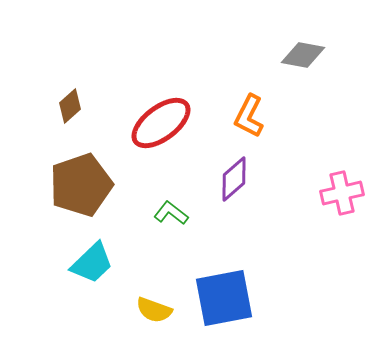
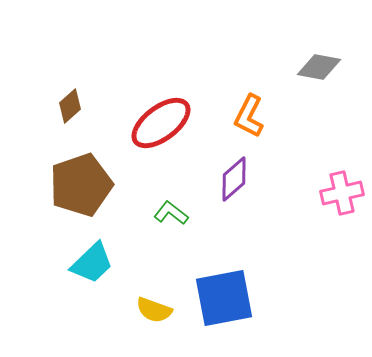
gray diamond: moved 16 px right, 12 px down
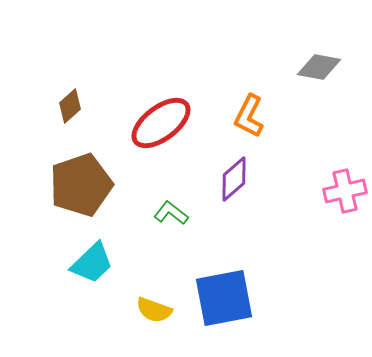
pink cross: moved 3 px right, 2 px up
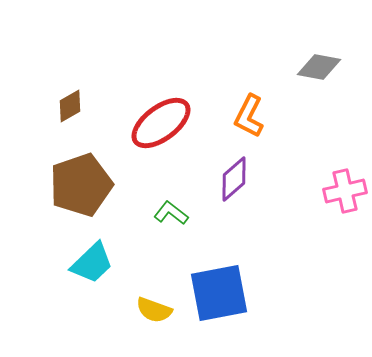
brown diamond: rotated 12 degrees clockwise
blue square: moved 5 px left, 5 px up
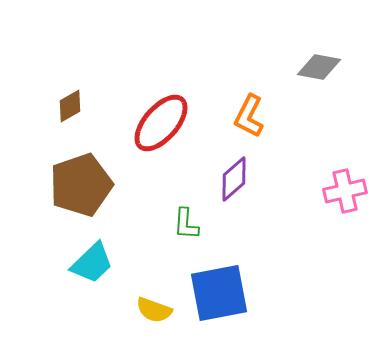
red ellipse: rotated 12 degrees counterclockwise
green L-shape: moved 15 px right, 11 px down; rotated 124 degrees counterclockwise
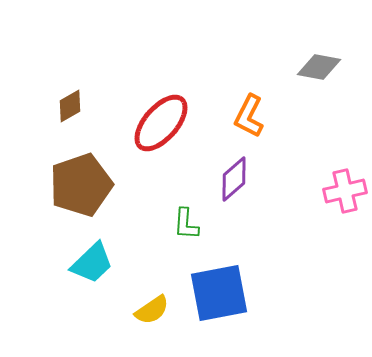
yellow semicircle: moved 2 px left; rotated 54 degrees counterclockwise
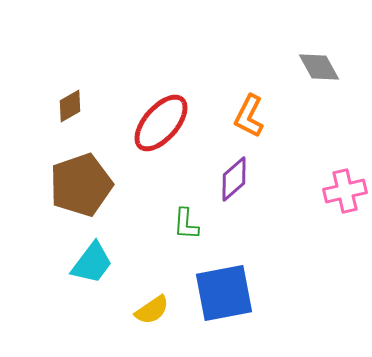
gray diamond: rotated 51 degrees clockwise
cyan trapezoid: rotated 9 degrees counterclockwise
blue square: moved 5 px right
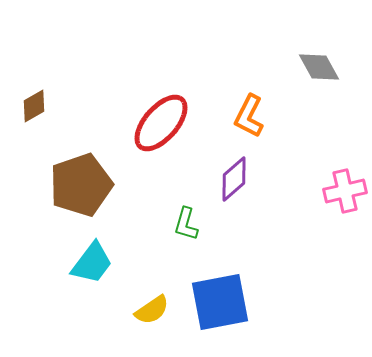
brown diamond: moved 36 px left
green L-shape: rotated 12 degrees clockwise
blue square: moved 4 px left, 9 px down
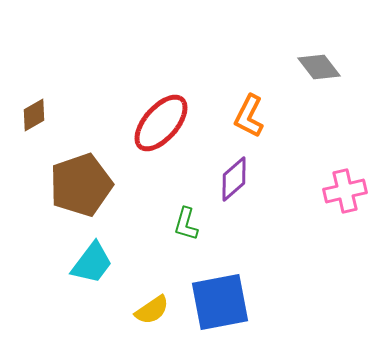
gray diamond: rotated 9 degrees counterclockwise
brown diamond: moved 9 px down
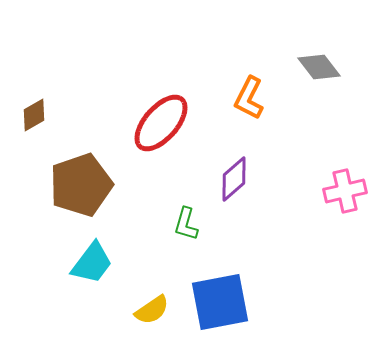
orange L-shape: moved 18 px up
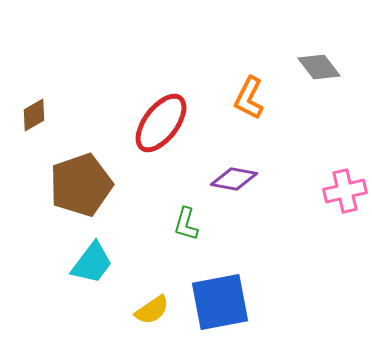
red ellipse: rotated 4 degrees counterclockwise
purple diamond: rotated 51 degrees clockwise
